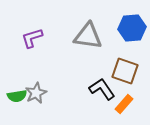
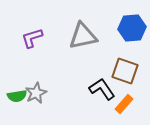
gray triangle: moved 5 px left; rotated 20 degrees counterclockwise
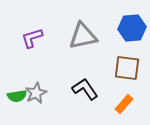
brown square: moved 2 px right, 3 px up; rotated 12 degrees counterclockwise
black L-shape: moved 17 px left
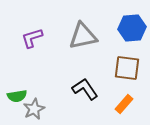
gray star: moved 2 px left, 16 px down
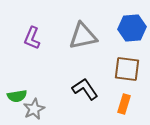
purple L-shape: rotated 50 degrees counterclockwise
brown square: moved 1 px down
orange rectangle: rotated 24 degrees counterclockwise
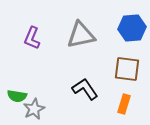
gray triangle: moved 2 px left, 1 px up
green semicircle: rotated 18 degrees clockwise
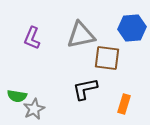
brown square: moved 20 px left, 11 px up
black L-shape: rotated 68 degrees counterclockwise
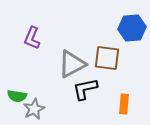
gray triangle: moved 9 px left, 29 px down; rotated 16 degrees counterclockwise
orange rectangle: rotated 12 degrees counterclockwise
